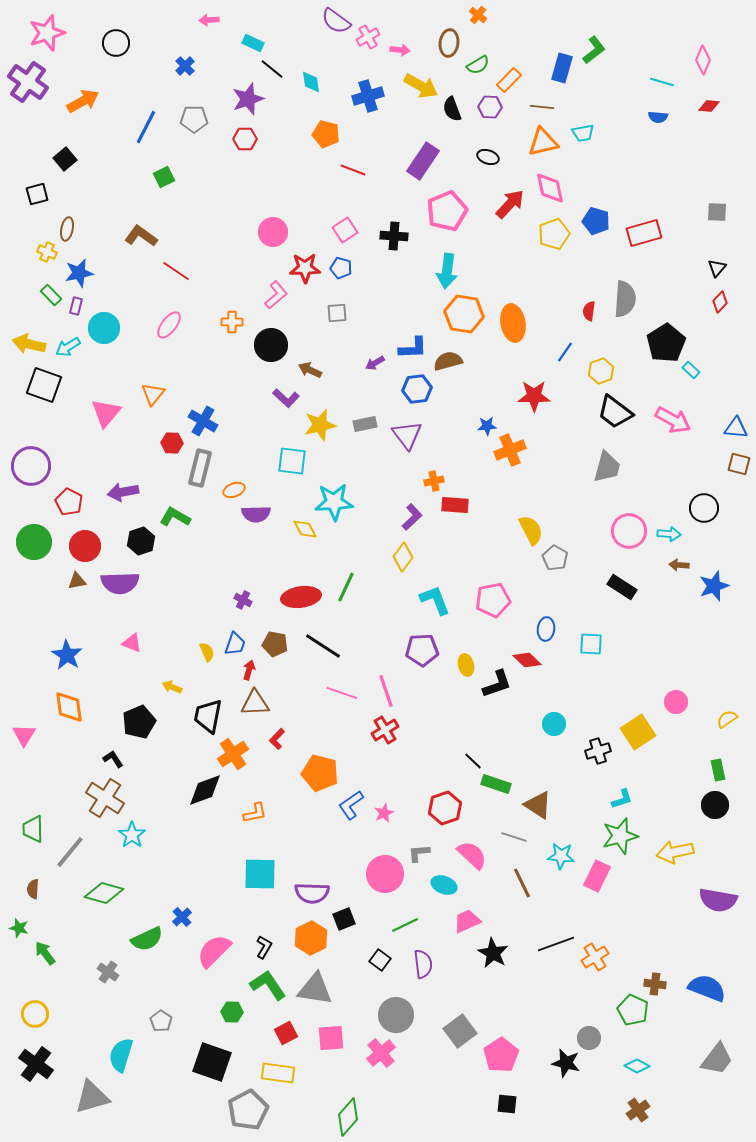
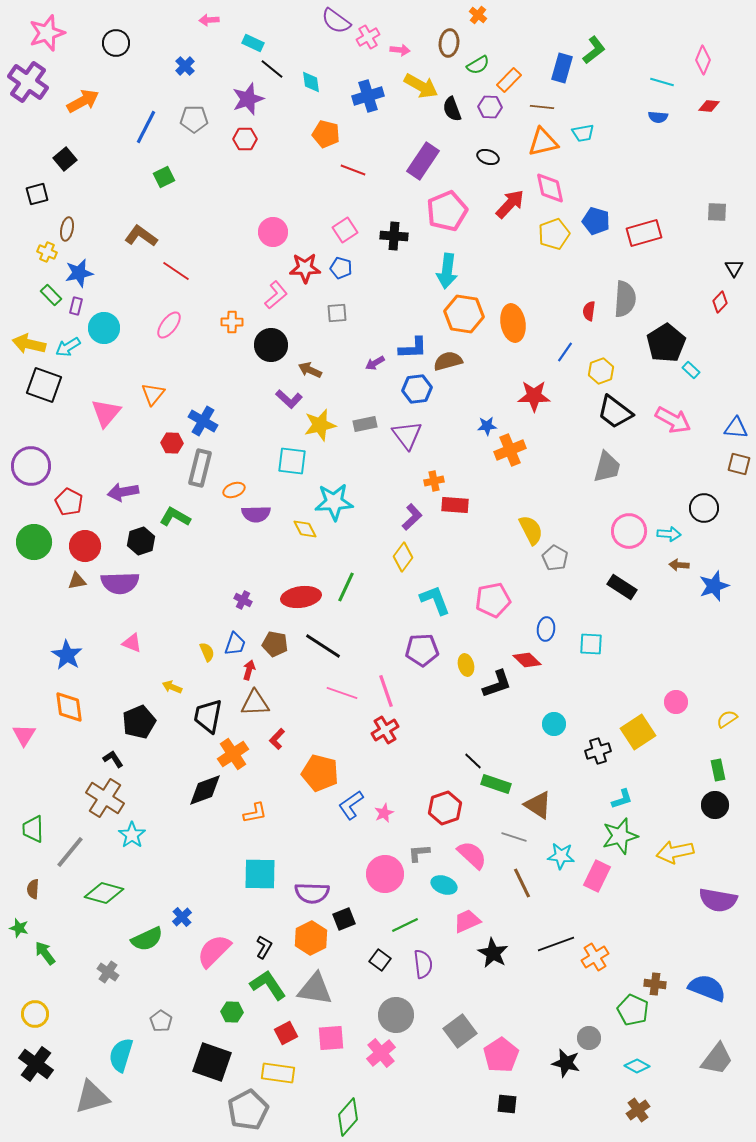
black triangle at (717, 268): moved 17 px right; rotated 12 degrees counterclockwise
purple L-shape at (286, 398): moved 3 px right, 1 px down
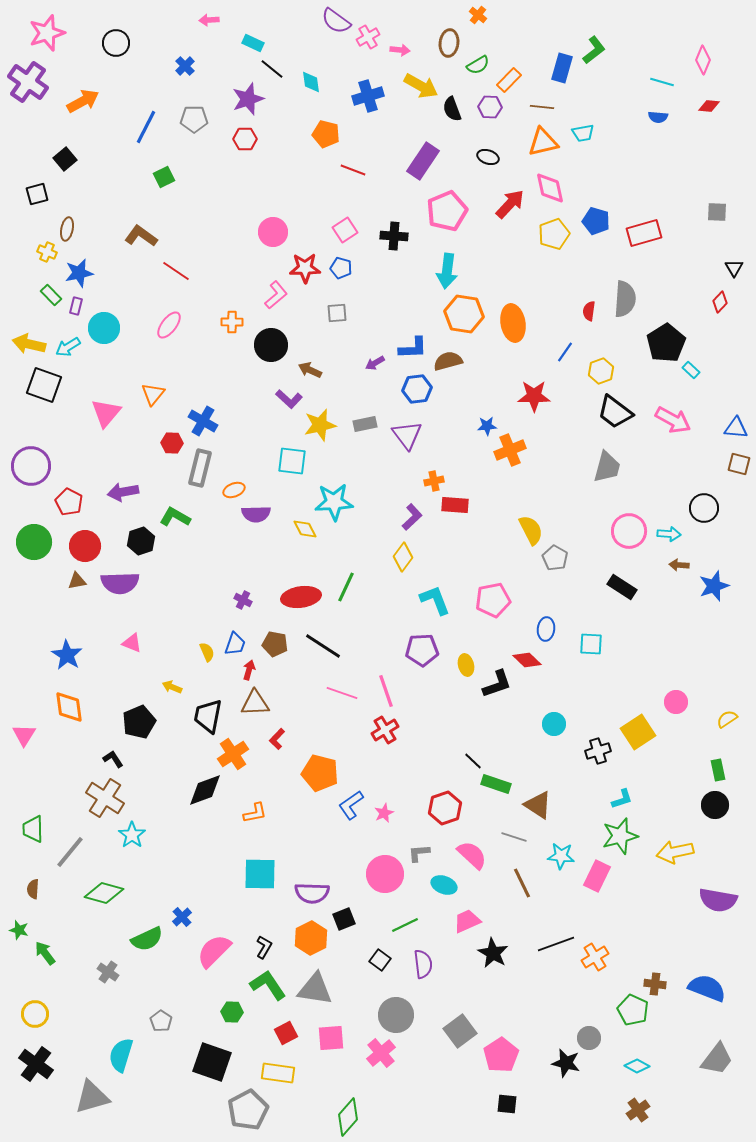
green star at (19, 928): moved 2 px down
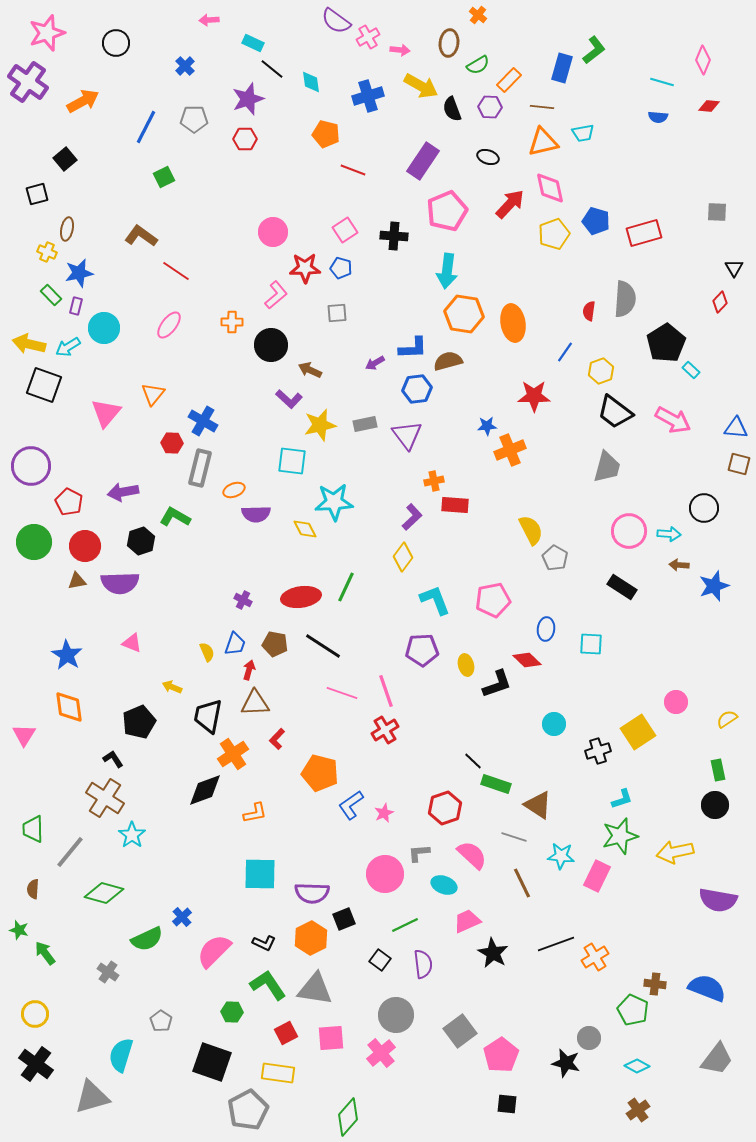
black L-shape at (264, 947): moved 4 px up; rotated 85 degrees clockwise
